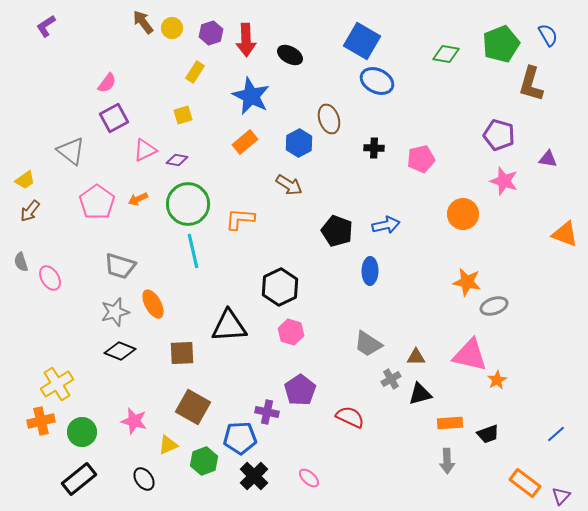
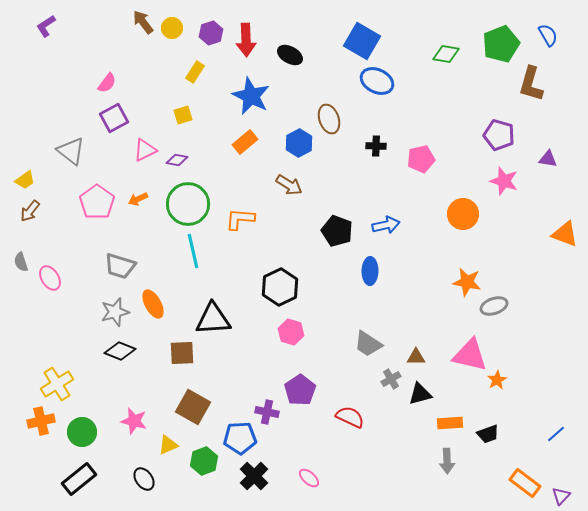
black cross at (374, 148): moved 2 px right, 2 px up
black triangle at (229, 326): moved 16 px left, 7 px up
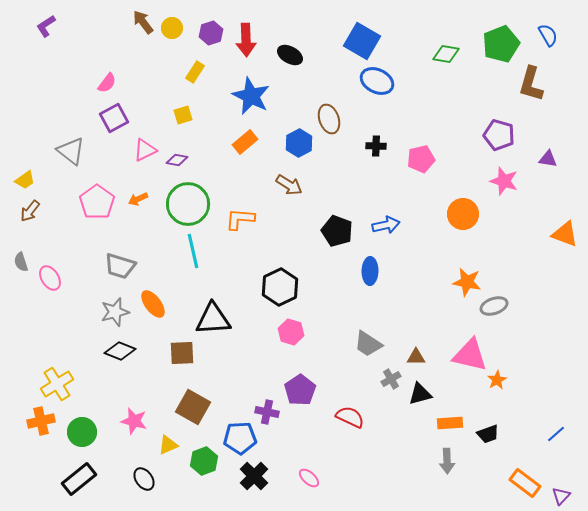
orange ellipse at (153, 304): rotated 8 degrees counterclockwise
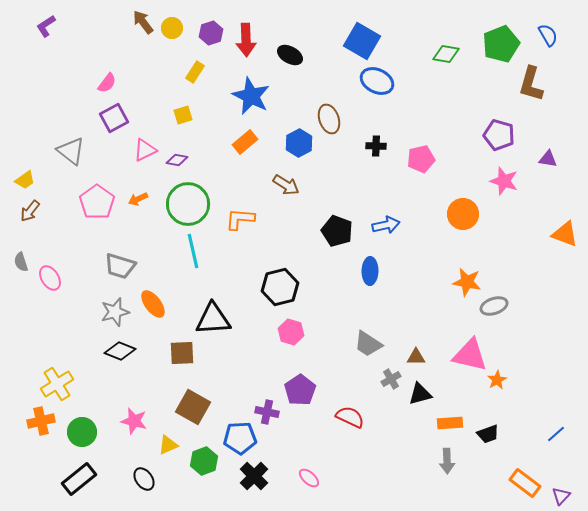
brown arrow at (289, 185): moved 3 px left
black hexagon at (280, 287): rotated 12 degrees clockwise
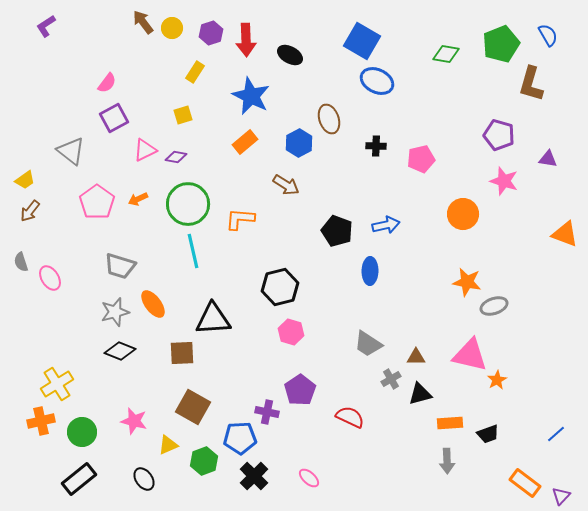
purple diamond at (177, 160): moved 1 px left, 3 px up
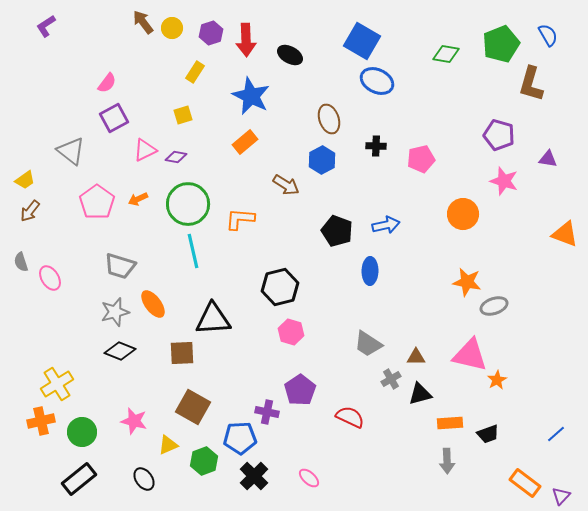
blue hexagon at (299, 143): moved 23 px right, 17 px down
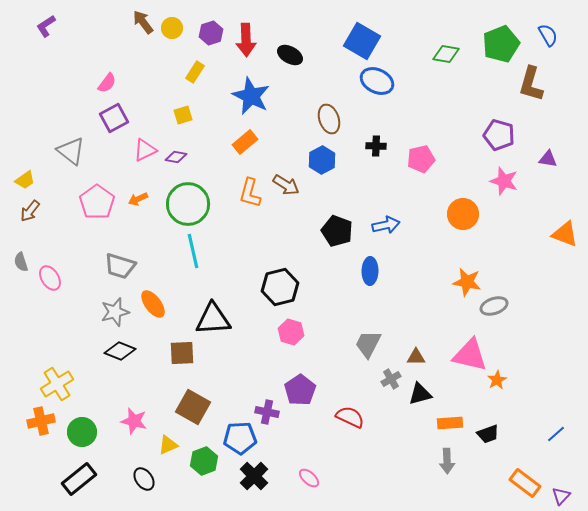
orange L-shape at (240, 219): moved 10 px right, 26 px up; rotated 80 degrees counterclockwise
gray trapezoid at (368, 344): rotated 84 degrees clockwise
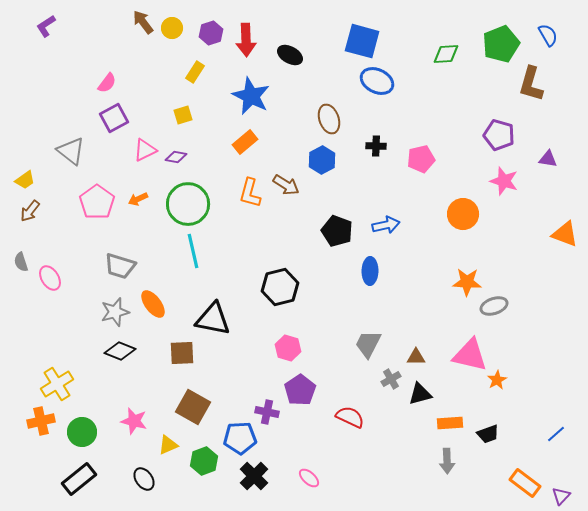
blue square at (362, 41): rotated 15 degrees counterclockwise
green diamond at (446, 54): rotated 12 degrees counterclockwise
orange star at (467, 282): rotated 8 degrees counterclockwise
black triangle at (213, 319): rotated 15 degrees clockwise
pink hexagon at (291, 332): moved 3 px left, 16 px down
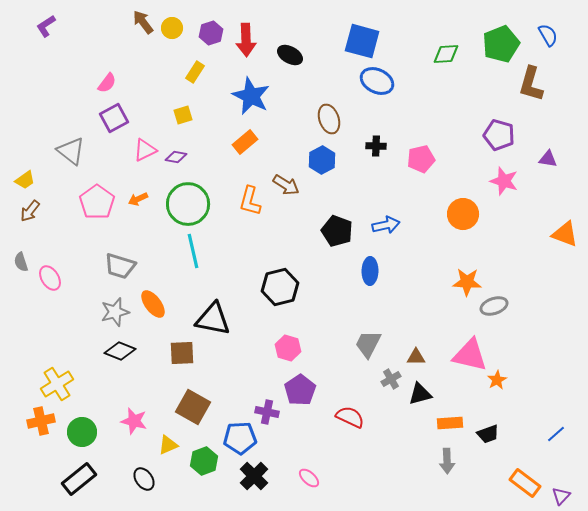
orange L-shape at (250, 193): moved 8 px down
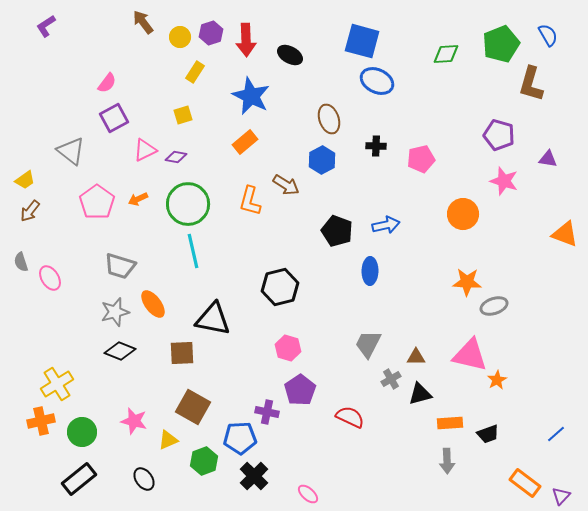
yellow circle at (172, 28): moved 8 px right, 9 px down
yellow triangle at (168, 445): moved 5 px up
pink ellipse at (309, 478): moved 1 px left, 16 px down
